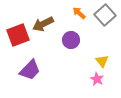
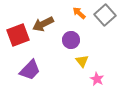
yellow triangle: moved 20 px left
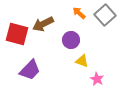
red square: moved 1 px left, 1 px up; rotated 35 degrees clockwise
yellow triangle: rotated 32 degrees counterclockwise
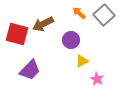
gray square: moved 1 px left
yellow triangle: rotated 48 degrees counterclockwise
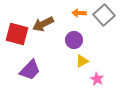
orange arrow: rotated 40 degrees counterclockwise
purple circle: moved 3 px right
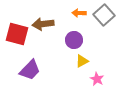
brown arrow: rotated 20 degrees clockwise
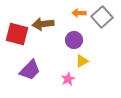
gray square: moved 2 px left, 2 px down
pink star: moved 29 px left; rotated 16 degrees clockwise
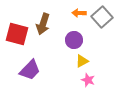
brown arrow: rotated 65 degrees counterclockwise
pink star: moved 20 px right, 1 px down; rotated 24 degrees counterclockwise
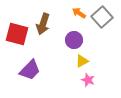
orange arrow: rotated 32 degrees clockwise
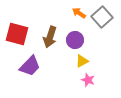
brown arrow: moved 7 px right, 13 px down
purple circle: moved 1 px right
purple trapezoid: moved 4 px up
